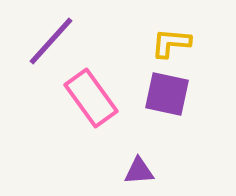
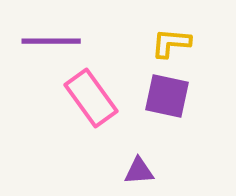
purple line: rotated 48 degrees clockwise
purple square: moved 2 px down
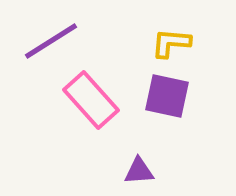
purple line: rotated 32 degrees counterclockwise
pink rectangle: moved 2 px down; rotated 6 degrees counterclockwise
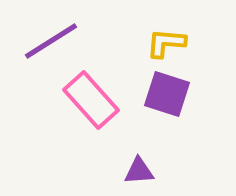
yellow L-shape: moved 5 px left
purple square: moved 2 px up; rotated 6 degrees clockwise
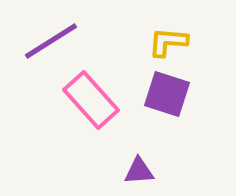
yellow L-shape: moved 2 px right, 1 px up
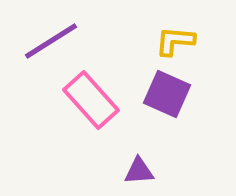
yellow L-shape: moved 7 px right, 1 px up
purple square: rotated 6 degrees clockwise
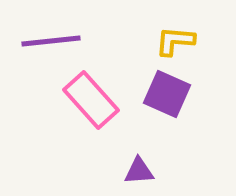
purple line: rotated 26 degrees clockwise
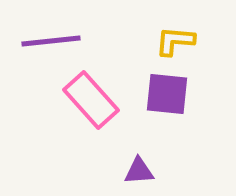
purple square: rotated 18 degrees counterclockwise
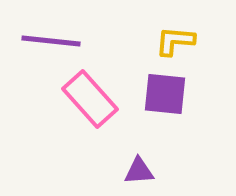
purple line: rotated 12 degrees clockwise
purple square: moved 2 px left
pink rectangle: moved 1 px left, 1 px up
